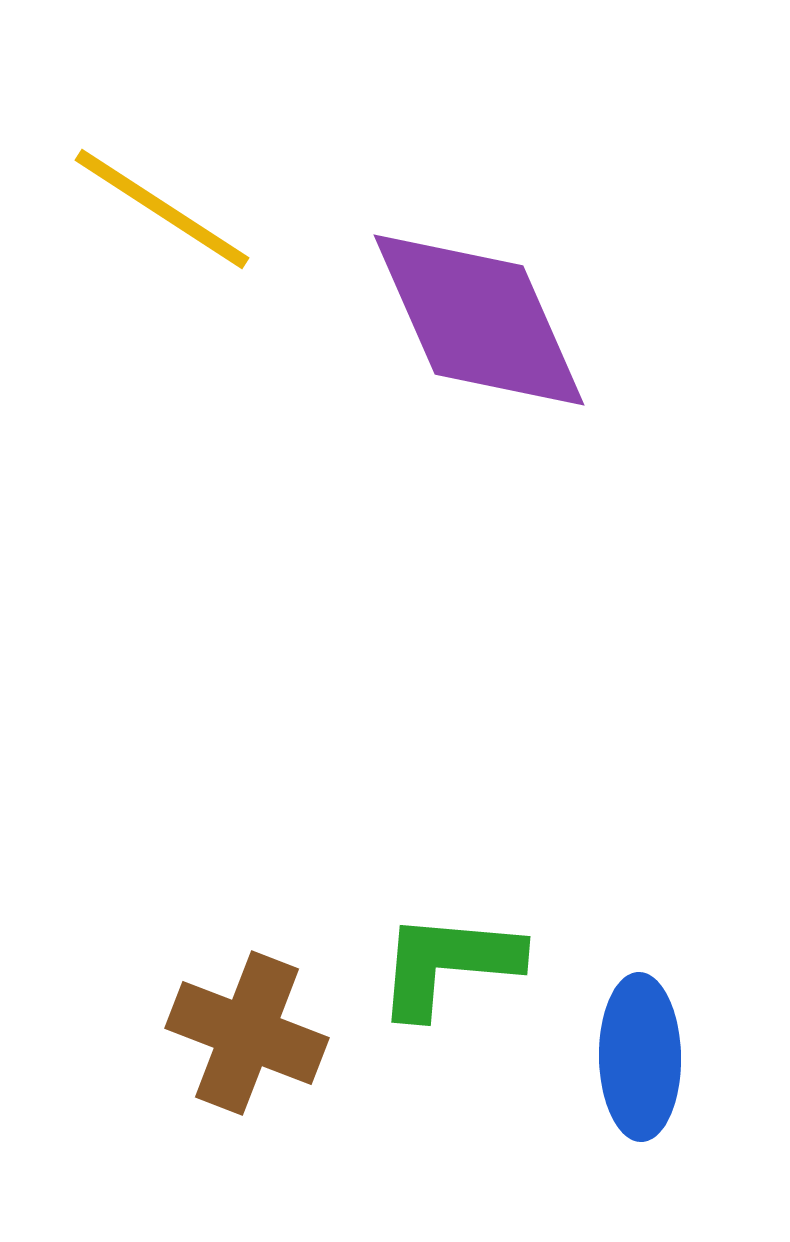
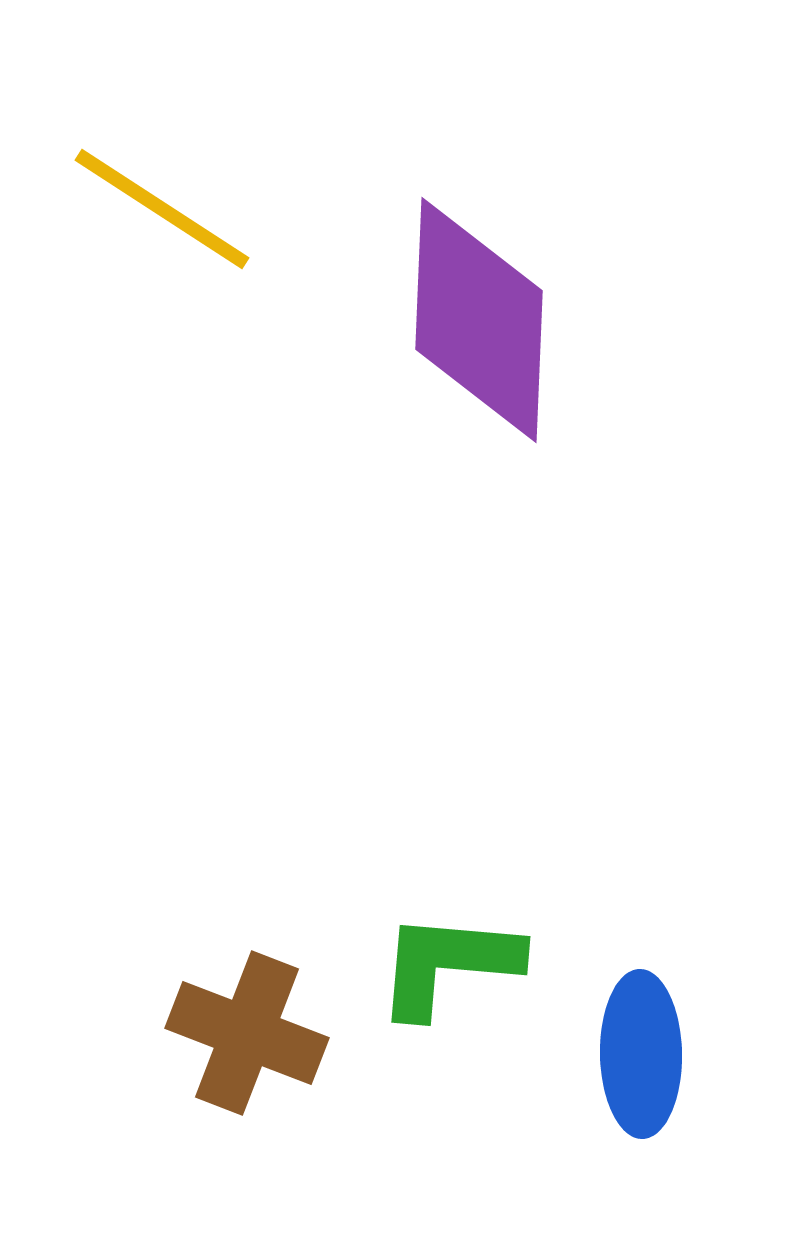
purple diamond: rotated 26 degrees clockwise
blue ellipse: moved 1 px right, 3 px up
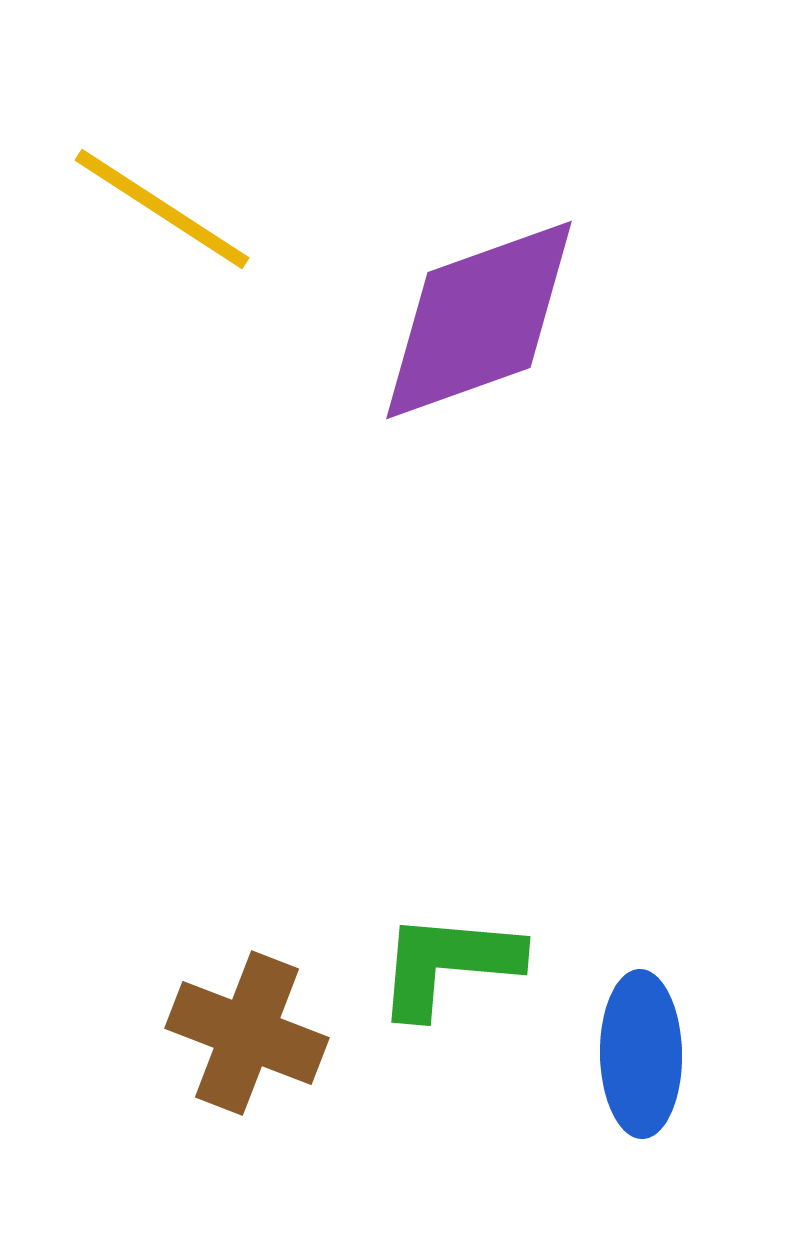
purple diamond: rotated 68 degrees clockwise
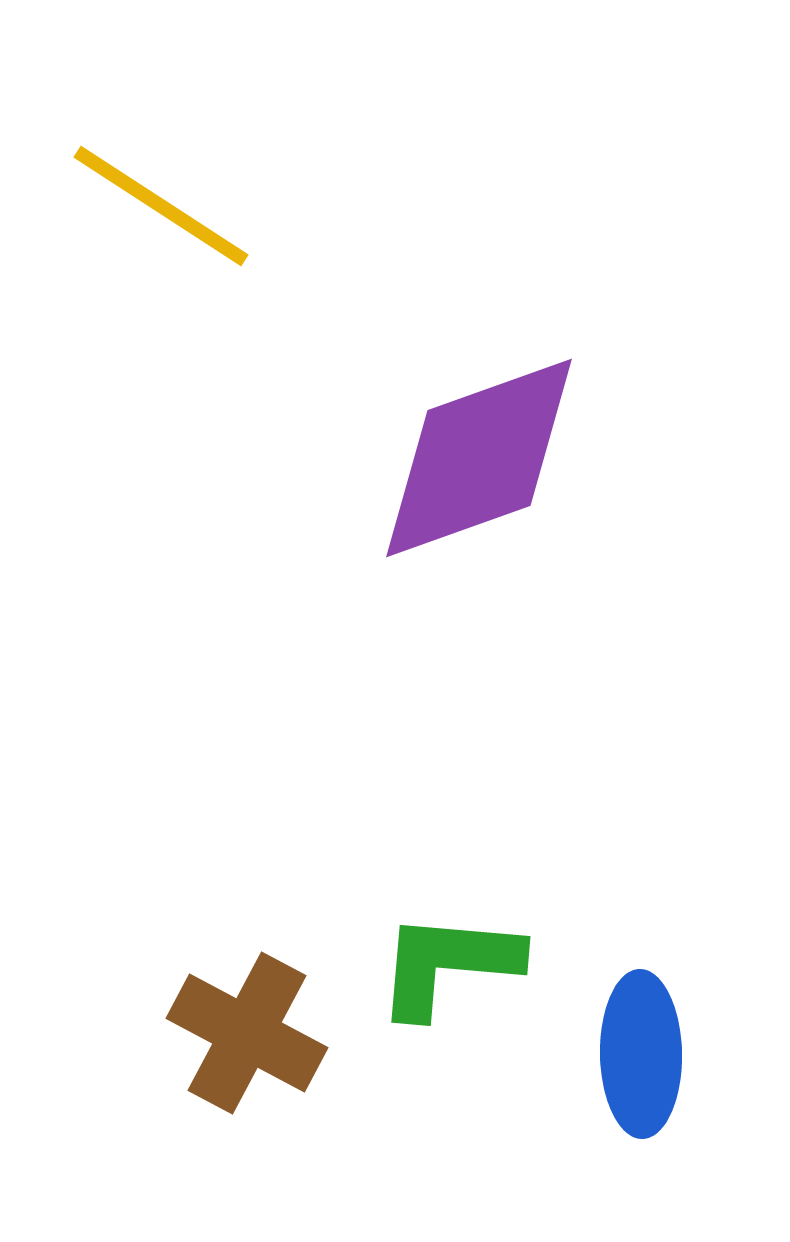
yellow line: moved 1 px left, 3 px up
purple diamond: moved 138 px down
brown cross: rotated 7 degrees clockwise
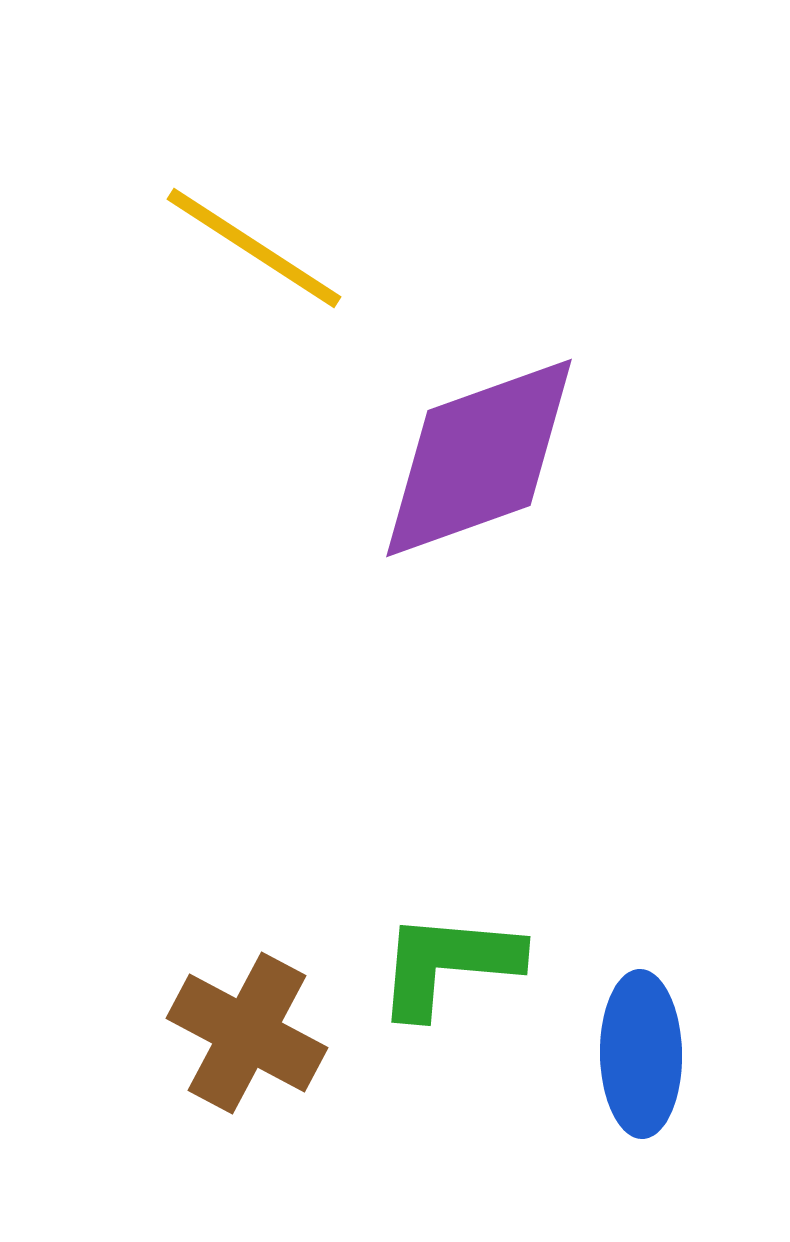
yellow line: moved 93 px right, 42 px down
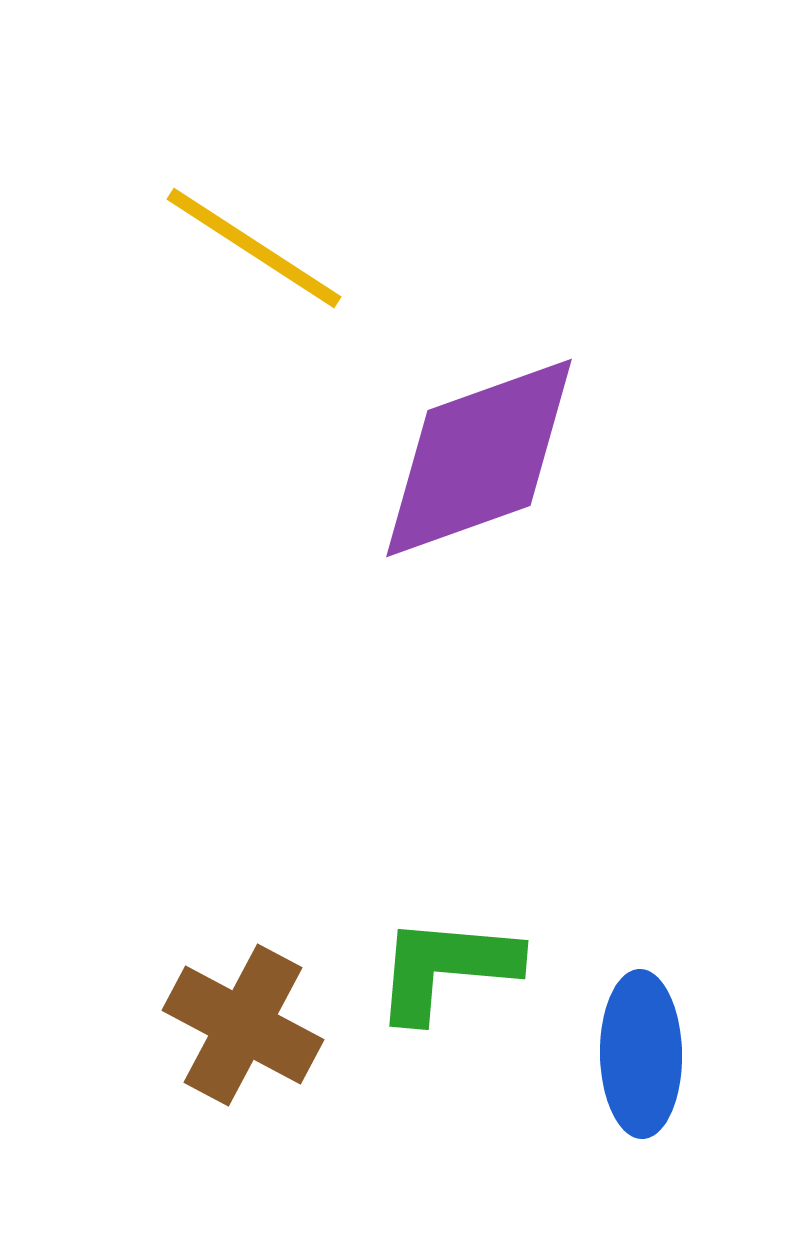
green L-shape: moved 2 px left, 4 px down
brown cross: moved 4 px left, 8 px up
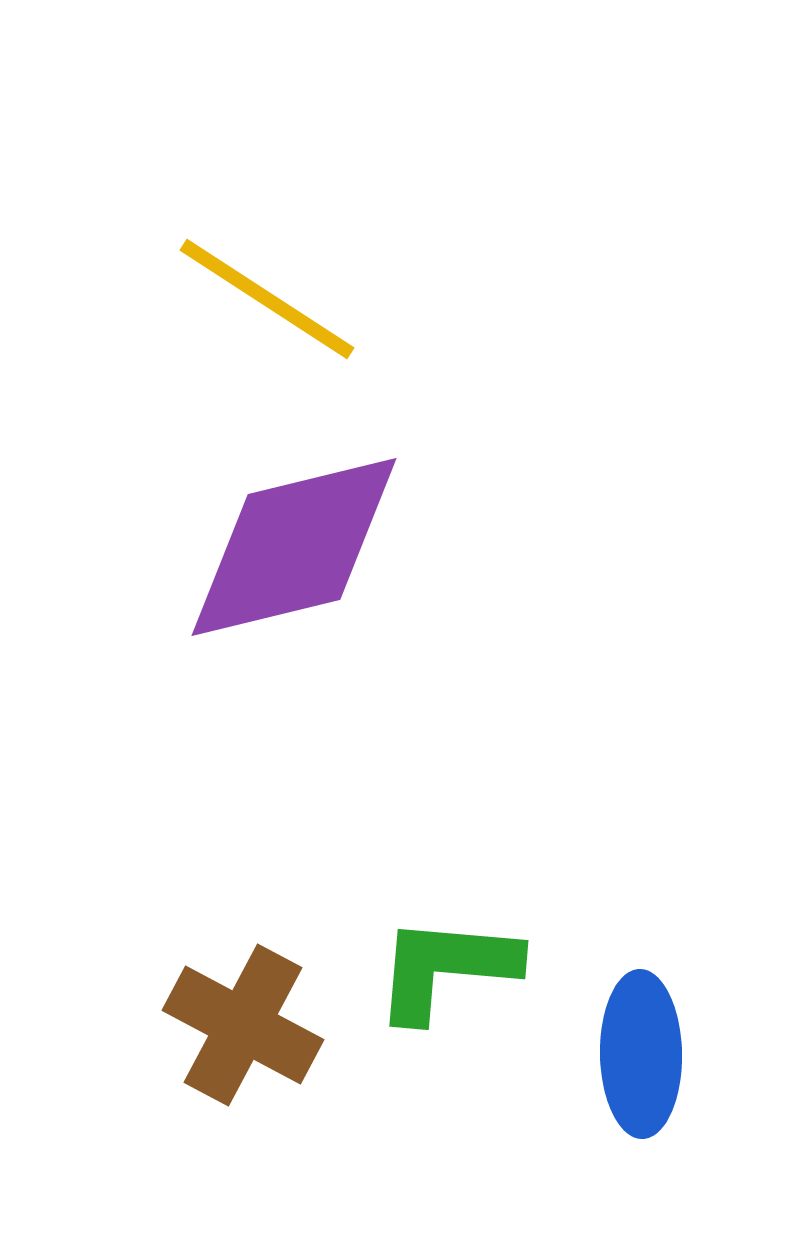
yellow line: moved 13 px right, 51 px down
purple diamond: moved 185 px left, 89 px down; rotated 6 degrees clockwise
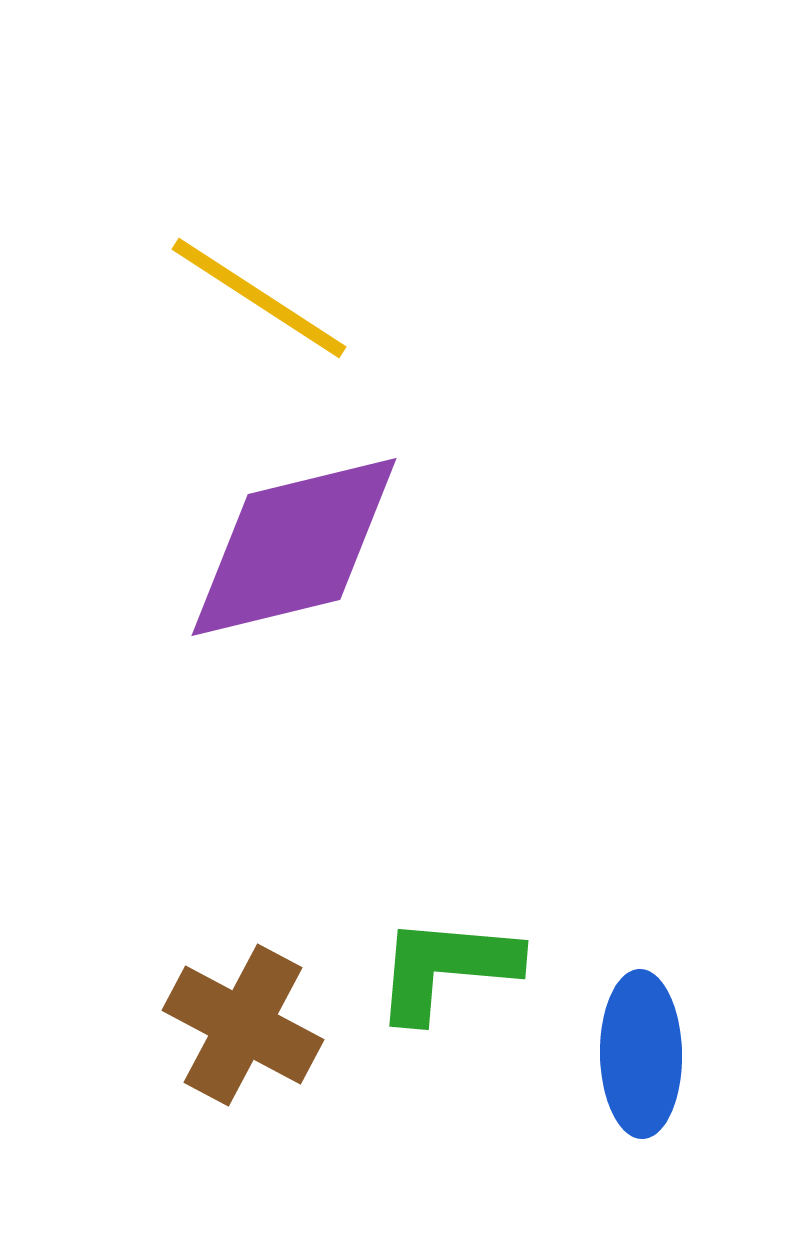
yellow line: moved 8 px left, 1 px up
